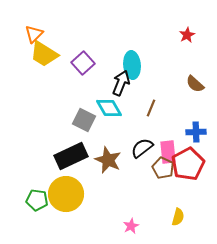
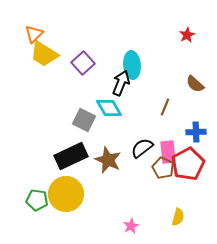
brown line: moved 14 px right, 1 px up
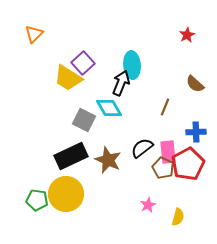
yellow trapezoid: moved 24 px right, 24 px down
pink star: moved 17 px right, 21 px up
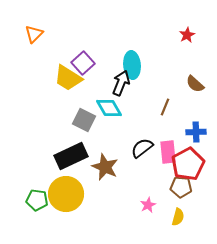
brown star: moved 3 px left, 7 px down
brown pentagon: moved 18 px right, 19 px down; rotated 20 degrees counterclockwise
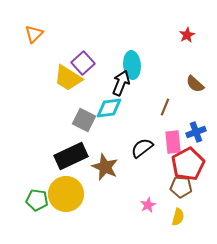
cyan diamond: rotated 68 degrees counterclockwise
blue cross: rotated 18 degrees counterclockwise
pink rectangle: moved 5 px right, 10 px up
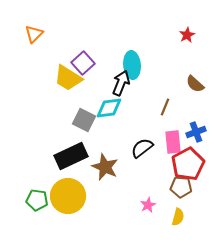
yellow circle: moved 2 px right, 2 px down
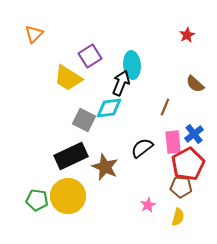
purple square: moved 7 px right, 7 px up; rotated 10 degrees clockwise
blue cross: moved 2 px left, 2 px down; rotated 18 degrees counterclockwise
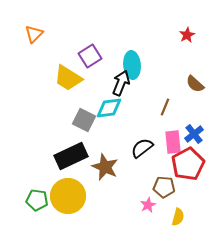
brown pentagon: moved 17 px left
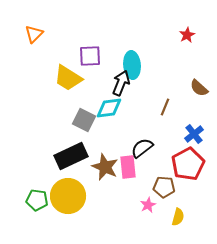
purple square: rotated 30 degrees clockwise
brown semicircle: moved 4 px right, 4 px down
pink rectangle: moved 45 px left, 25 px down
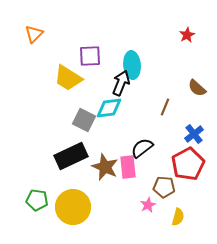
brown semicircle: moved 2 px left
yellow circle: moved 5 px right, 11 px down
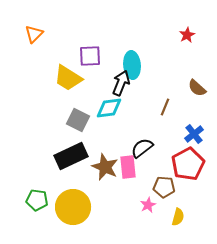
gray square: moved 6 px left
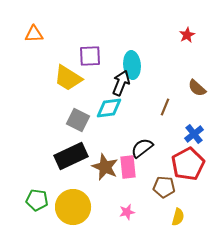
orange triangle: rotated 42 degrees clockwise
pink star: moved 21 px left, 7 px down; rotated 14 degrees clockwise
